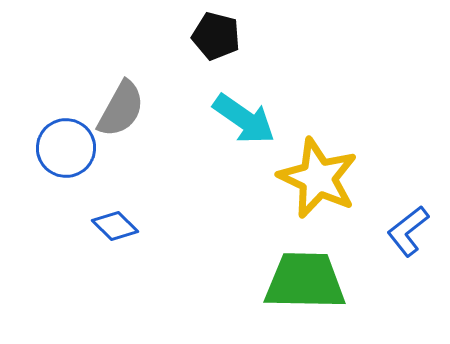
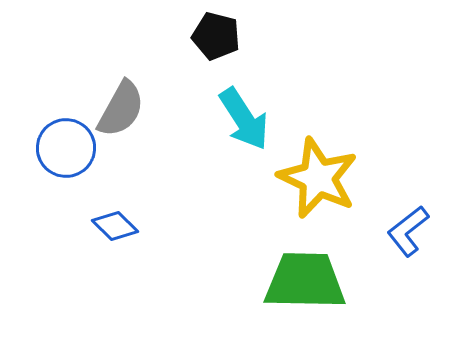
cyan arrow: rotated 22 degrees clockwise
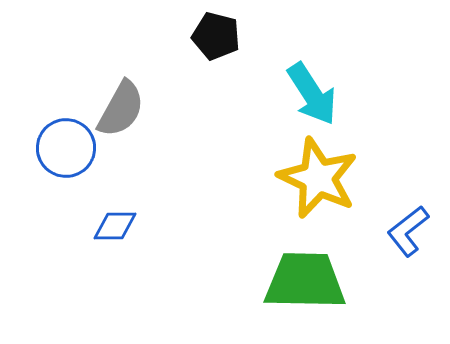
cyan arrow: moved 68 px right, 25 px up
blue diamond: rotated 45 degrees counterclockwise
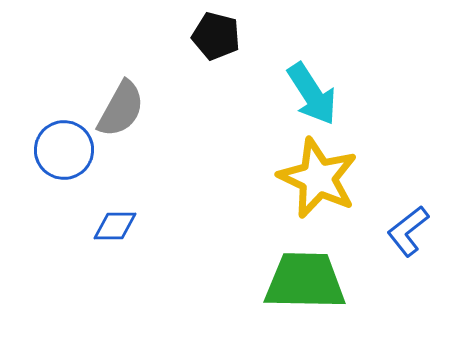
blue circle: moved 2 px left, 2 px down
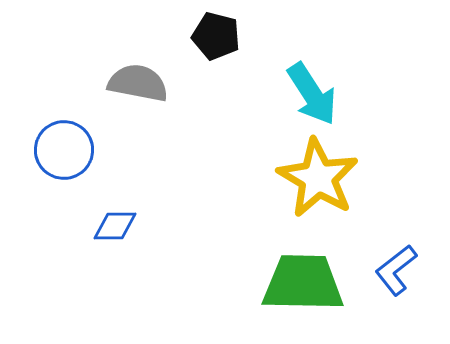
gray semicircle: moved 17 px right, 26 px up; rotated 108 degrees counterclockwise
yellow star: rotated 6 degrees clockwise
blue L-shape: moved 12 px left, 39 px down
green trapezoid: moved 2 px left, 2 px down
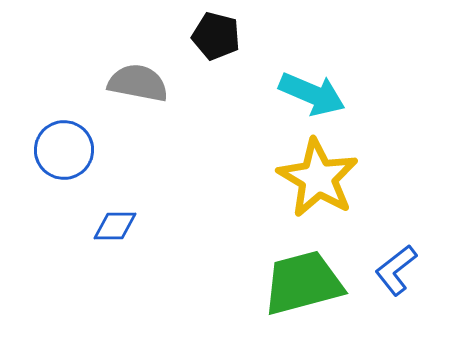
cyan arrow: rotated 34 degrees counterclockwise
green trapezoid: rotated 16 degrees counterclockwise
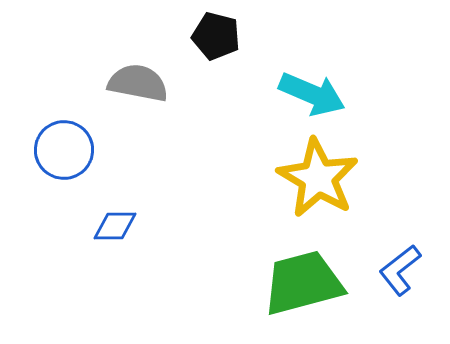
blue L-shape: moved 4 px right
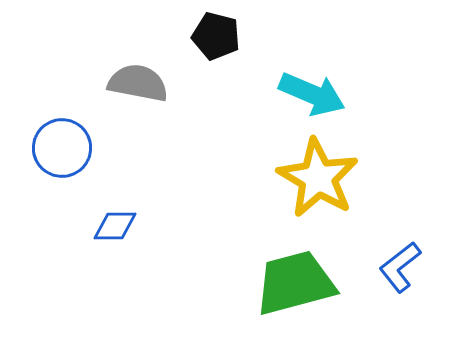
blue circle: moved 2 px left, 2 px up
blue L-shape: moved 3 px up
green trapezoid: moved 8 px left
